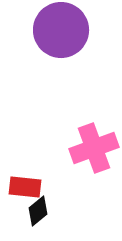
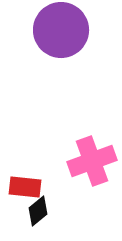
pink cross: moved 2 px left, 13 px down
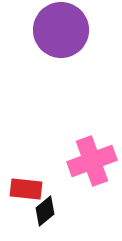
red rectangle: moved 1 px right, 2 px down
black diamond: moved 7 px right
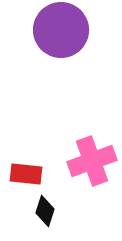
red rectangle: moved 15 px up
black diamond: rotated 32 degrees counterclockwise
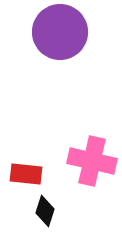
purple circle: moved 1 px left, 2 px down
pink cross: rotated 33 degrees clockwise
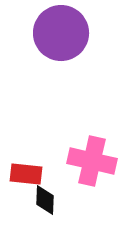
purple circle: moved 1 px right, 1 px down
black diamond: moved 11 px up; rotated 16 degrees counterclockwise
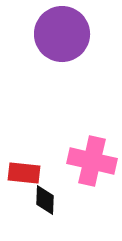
purple circle: moved 1 px right, 1 px down
red rectangle: moved 2 px left, 1 px up
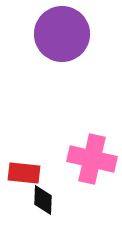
pink cross: moved 2 px up
black diamond: moved 2 px left
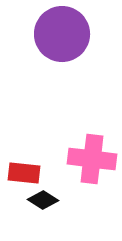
pink cross: rotated 6 degrees counterclockwise
black diamond: rotated 60 degrees counterclockwise
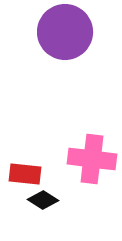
purple circle: moved 3 px right, 2 px up
red rectangle: moved 1 px right, 1 px down
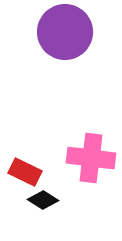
pink cross: moved 1 px left, 1 px up
red rectangle: moved 2 px up; rotated 20 degrees clockwise
